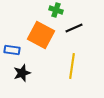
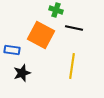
black line: rotated 36 degrees clockwise
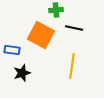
green cross: rotated 24 degrees counterclockwise
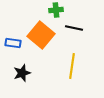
orange square: rotated 12 degrees clockwise
blue rectangle: moved 1 px right, 7 px up
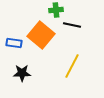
black line: moved 2 px left, 3 px up
blue rectangle: moved 1 px right
yellow line: rotated 20 degrees clockwise
black star: rotated 18 degrees clockwise
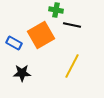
green cross: rotated 16 degrees clockwise
orange square: rotated 20 degrees clockwise
blue rectangle: rotated 21 degrees clockwise
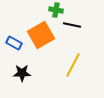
yellow line: moved 1 px right, 1 px up
